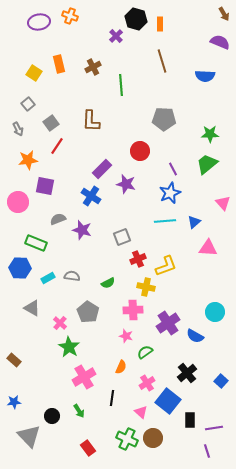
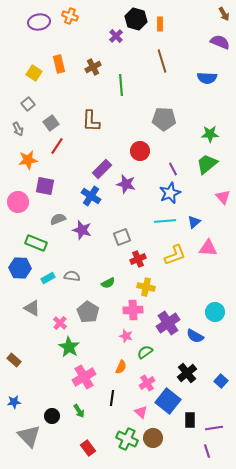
blue semicircle at (205, 76): moved 2 px right, 2 px down
pink triangle at (223, 203): moved 6 px up
yellow L-shape at (166, 266): moved 9 px right, 11 px up
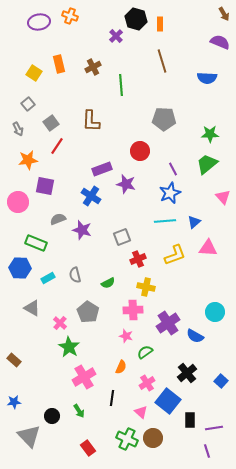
purple rectangle at (102, 169): rotated 24 degrees clockwise
gray semicircle at (72, 276): moved 3 px right, 1 px up; rotated 112 degrees counterclockwise
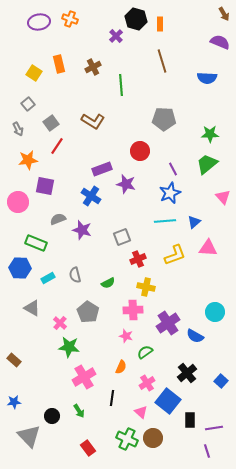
orange cross at (70, 16): moved 3 px down
brown L-shape at (91, 121): moved 2 px right; rotated 60 degrees counterclockwise
green star at (69, 347): rotated 25 degrees counterclockwise
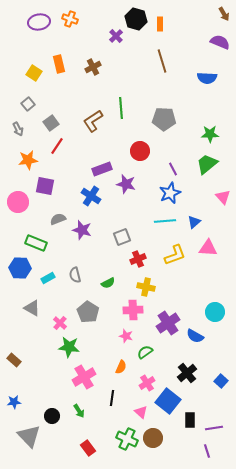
green line at (121, 85): moved 23 px down
brown L-shape at (93, 121): rotated 115 degrees clockwise
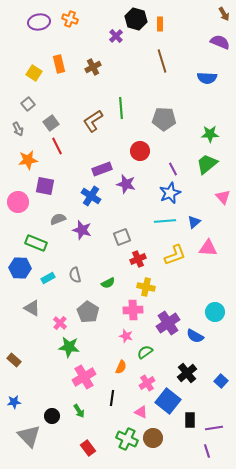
red line at (57, 146): rotated 60 degrees counterclockwise
pink triangle at (141, 412): rotated 16 degrees counterclockwise
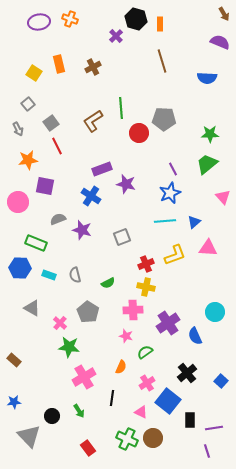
red circle at (140, 151): moved 1 px left, 18 px up
red cross at (138, 259): moved 8 px right, 5 px down
cyan rectangle at (48, 278): moved 1 px right, 3 px up; rotated 48 degrees clockwise
blue semicircle at (195, 336): rotated 36 degrees clockwise
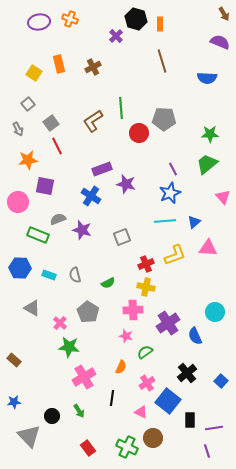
green rectangle at (36, 243): moved 2 px right, 8 px up
green cross at (127, 439): moved 8 px down
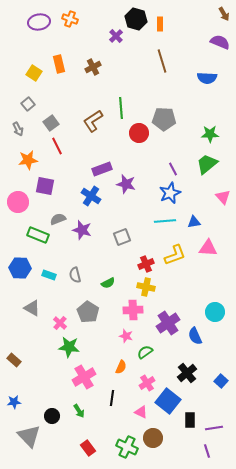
blue triangle at (194, 222): rotated 32 degrees clockwise
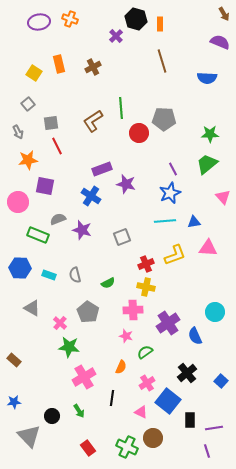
gray square at (51, 123): rotated 28 degrees clockwise
gray arrow at (18, 129): moved 3 px down
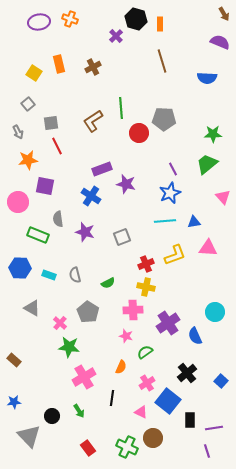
green star at (210, 134): moved 3 px right
gray semicircle at (58, 219): rotated 77 degrees counterclockwise
purple star at (82, 230): moved 3 px right, 2 px down
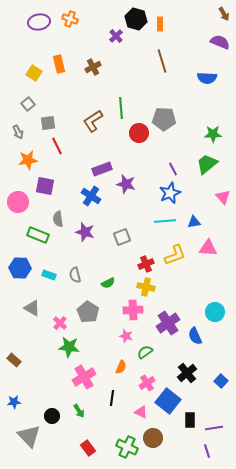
gray square at (51, 123): moved 3 px left
